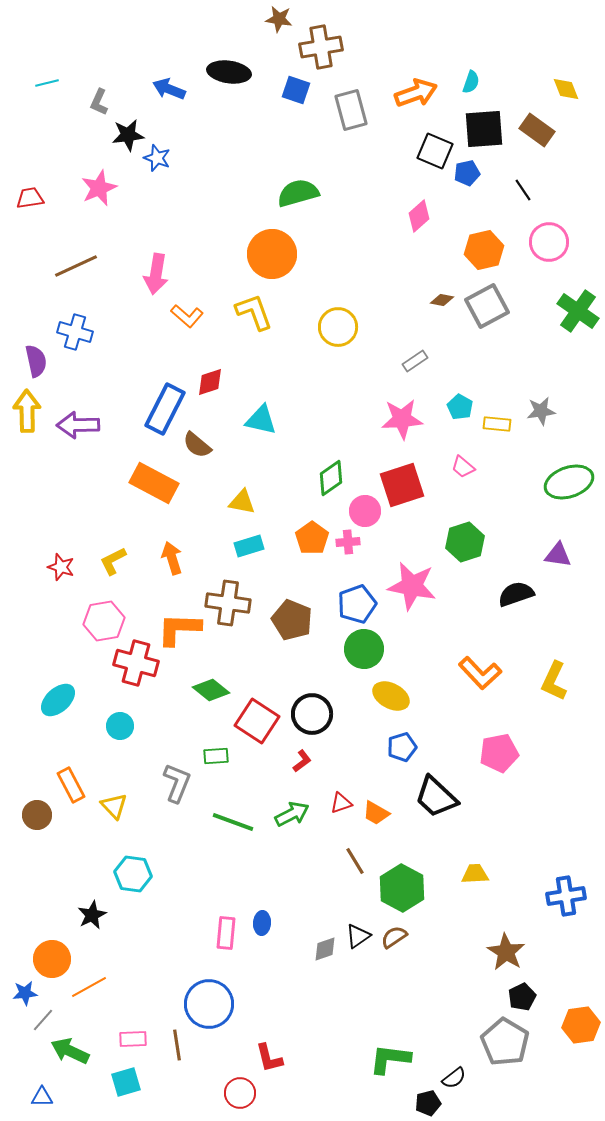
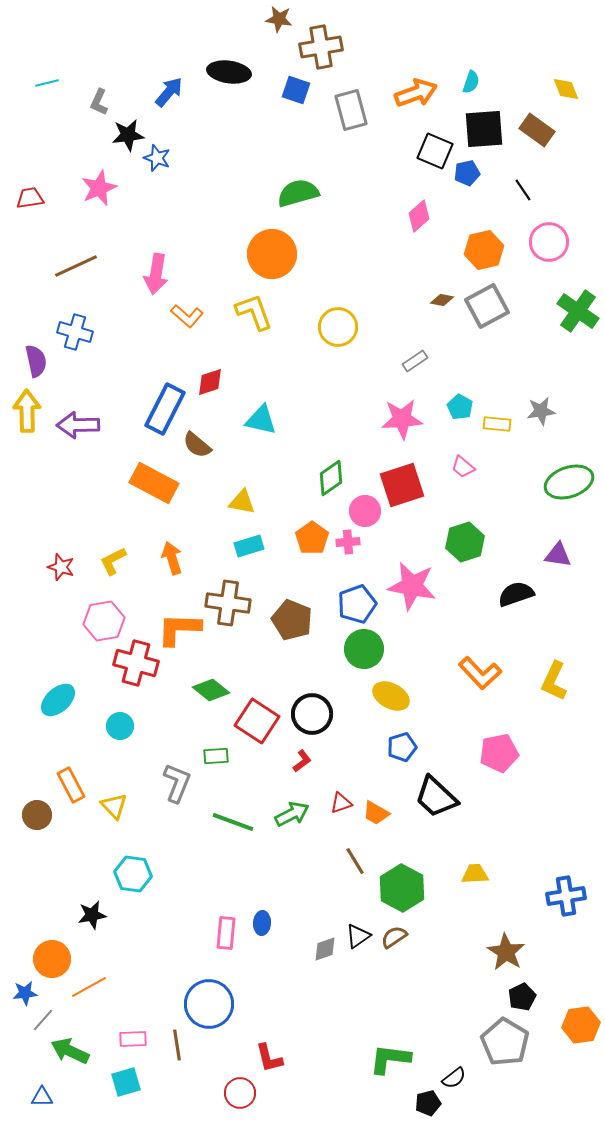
blue arrow at (169, 89): moved 3 px down; rotated 108 degrees clockwise
black star at (92, 915): rotated 16 degrees clockwise
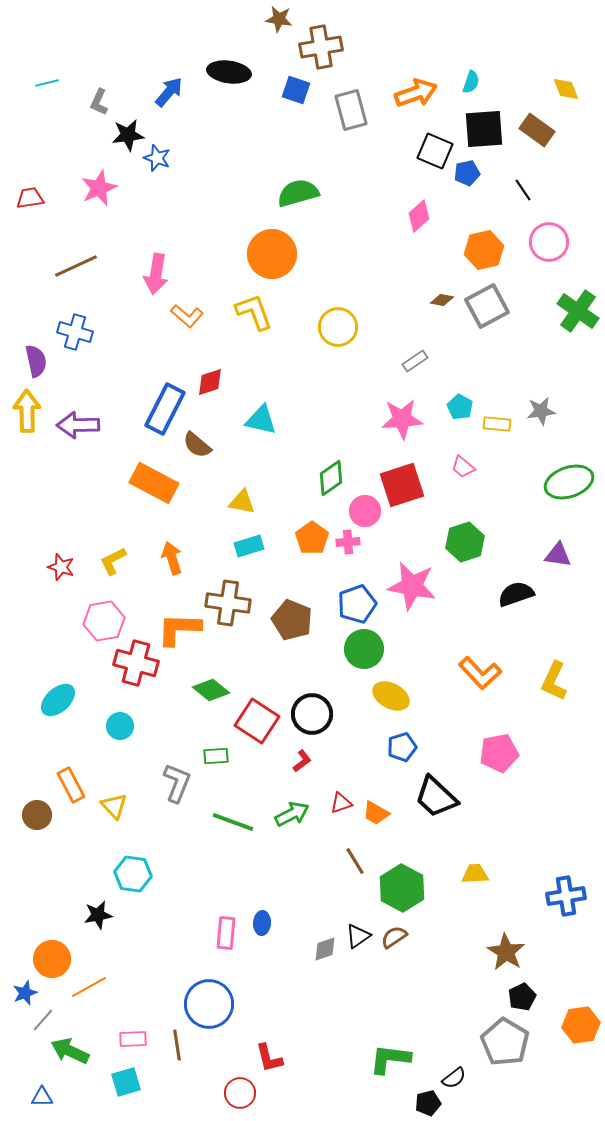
black star at (92, 915): moved 6 px right
blue star at (25, 993): rotated 15 degrees counterclockwise
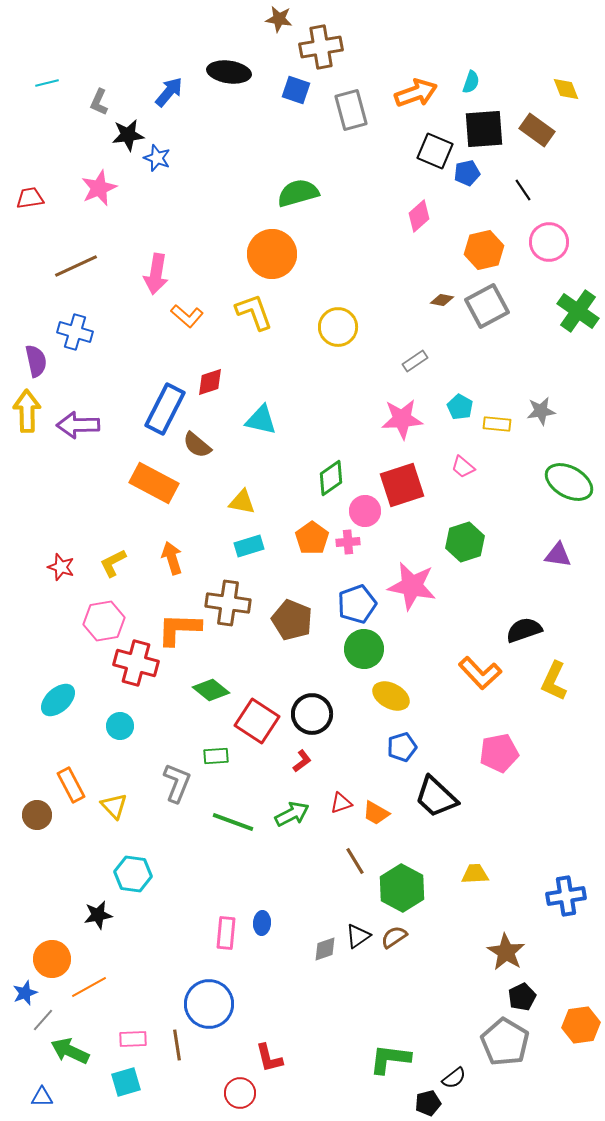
green ellipse at (569, 482): rotated 48 degrees clockwise
yellow L-shape at (113, 561): moved 2 px down
black semicircle at (516, 594): moved 8 px right, 36 px down
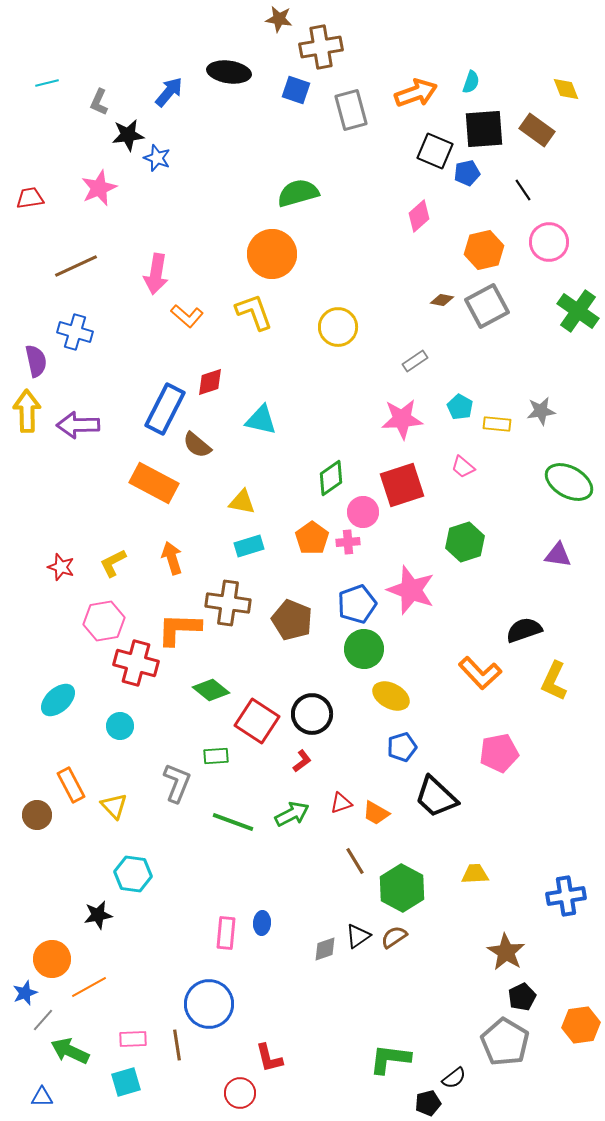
pink circle at (365, 511): moved 2 px left, 1 px down
pink star at (412, 586): moved 1 px left, 4 px down; rotated 9 degrees clockwise
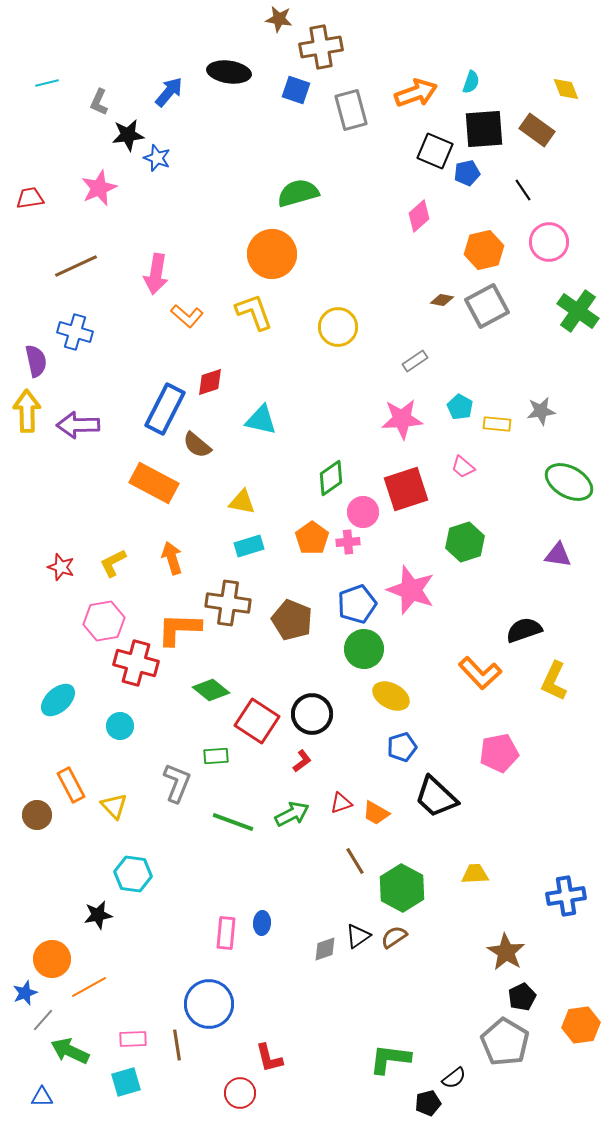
red square at (402, 485): moved 4 px right, 4 px down
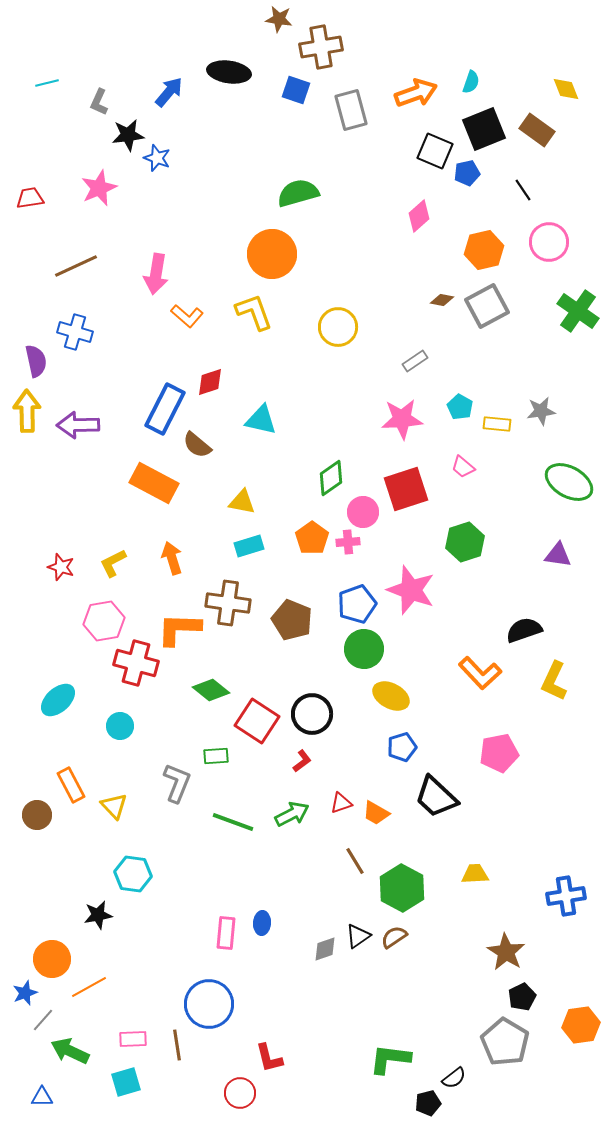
black square at (484, 129): rotated 18 degrees counterclockwise
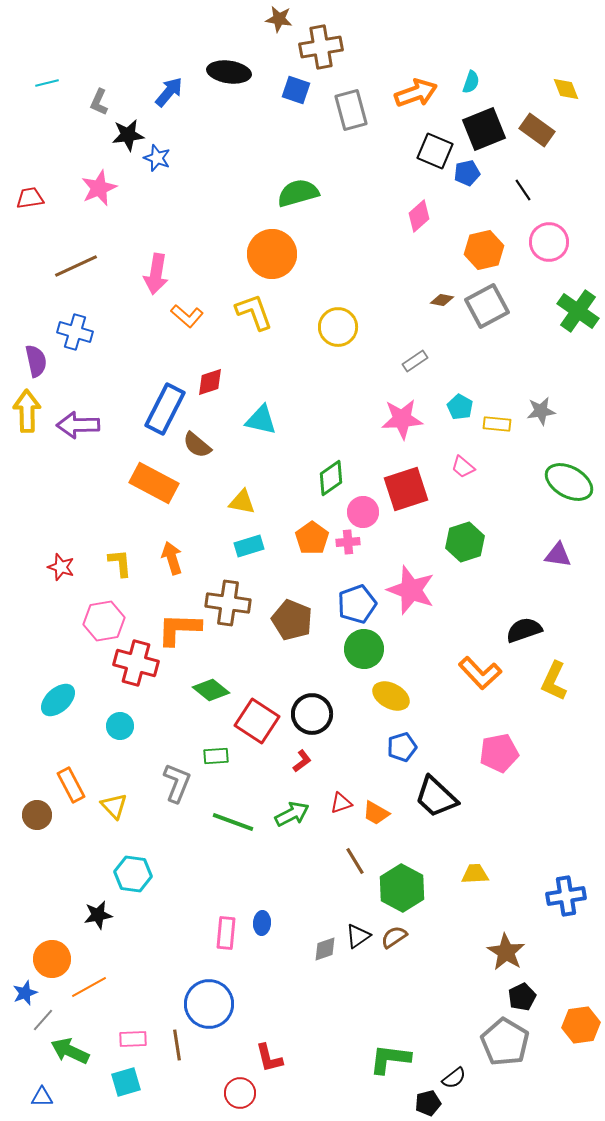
yellow L-shape at (113, 563): moved 7 px right; rotated 112 degrees clockwise
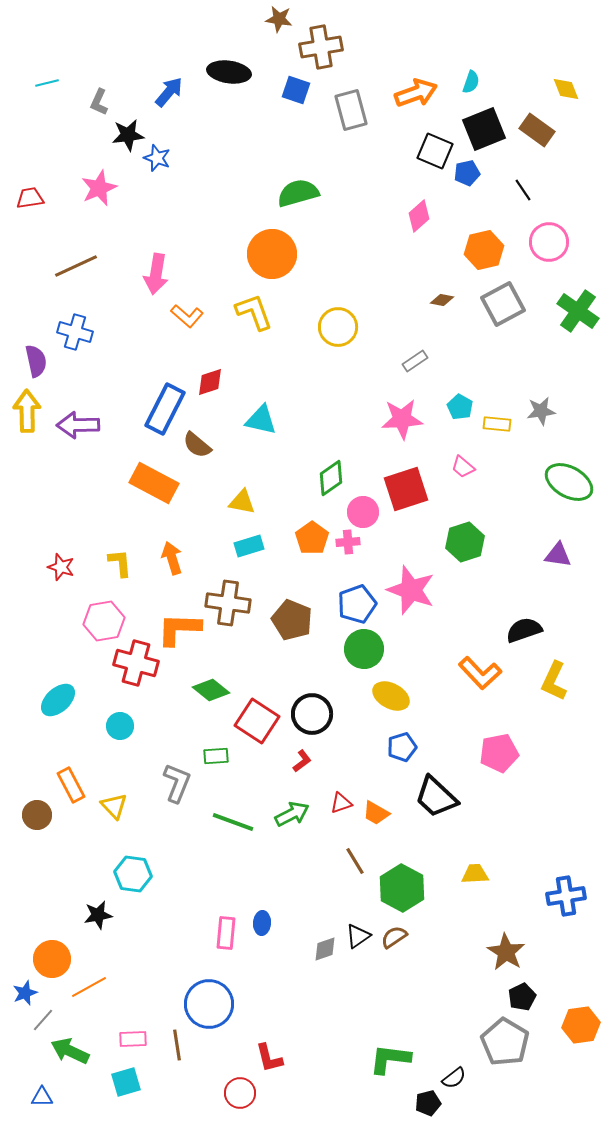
gray square at (487, 306): moved 16 px right, 2 px up
